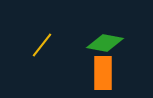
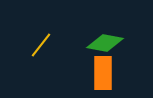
yellow line: moved 1 px left
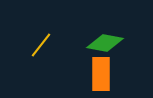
orange rectangle: moved 2 px left, 1 px down
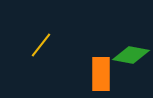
green diamond: moved 26 px right, 12 px down
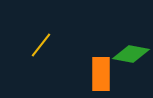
green diamond: moved 1 px up
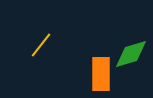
green diamond: rotated 27 degrees counterclockwise
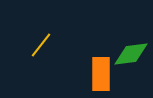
green diamond: rotated 9 degrees clockwise
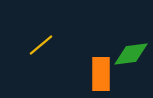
yellow line: rotated 12 degrees clockwise
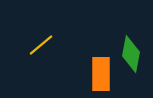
green diamond: rotated 72 degrees counterclockwise
